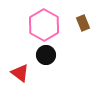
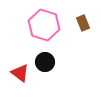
pink hexagon: rotated 12 degrees counterclockwise
black circle: moved 1 px left, 7 px down
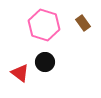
brown rectangle: rotated 14 degrees counterclockwise
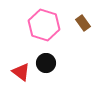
black circle: moved 1 px right, 1 px down
red triangle: moved 1 px right, 1 px up
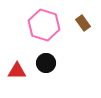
red triangle: moved 4 px left, 1 px up; rotated 36 degrees counterclockwise
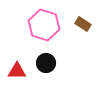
brown rectangle: moved 1 px down; rotated 21 degrees counterclockwise
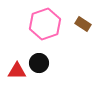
pink hexagon: moved 1 px right, 1 px up; rotated 24 degrees clockwise
black circle: moved 7 px left
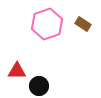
pink hexagon: moved 2 px right
black circle: moved 23 px down
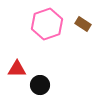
red triangle: moved 2 px up
black circle: moved 1 px right, 1 px up
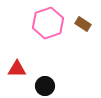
pink hexagon: moved 1 px right, 1 px up
black circle: moved 5 px right, 1 px down
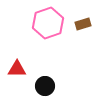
brown rectangle: rotated 49 degrees counterclockwise
